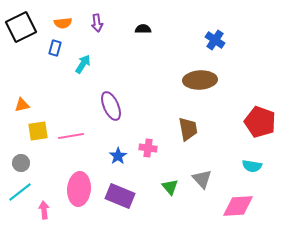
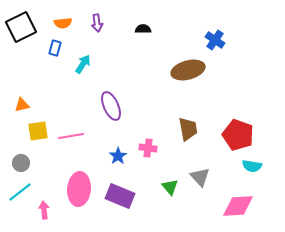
brown ellipse: moved 12 px left, 10 px up; rotated 12 degrees counterclockwise
red pentagon: moved 22 px left, 13 px down
gray triangle: moved 2 px left, 2 px up
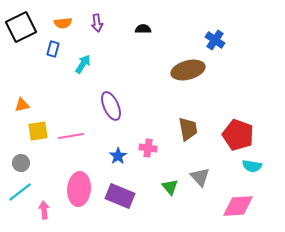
blue rectangle: moved 2 px left, 1 px down
